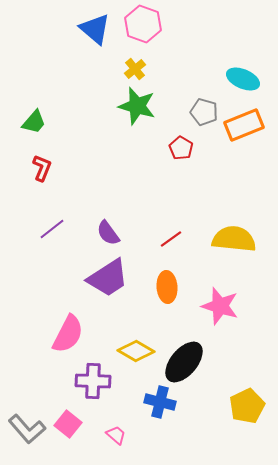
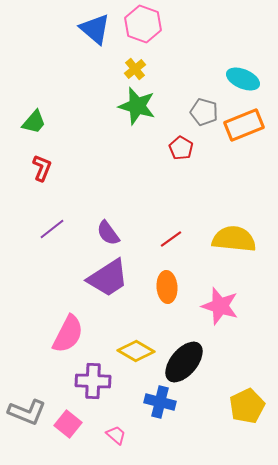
gray L-shape: moved 17 px up; rotated 27 degrees counterclockwise
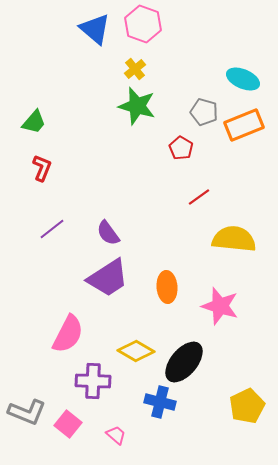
red line: moved 28 px right, 42 px up
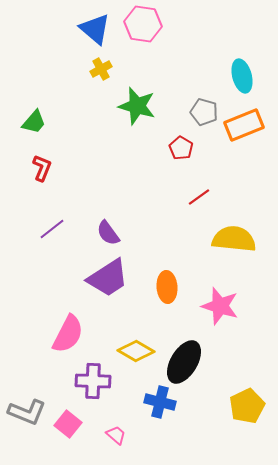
pink hexagon: rotated 12 degrees counterclockwise
yellow cross: moved 34 px left; rotated 10 degrees clockwise
cyan ellipse: moved 1 px left, 3 px up; rotated 52 degrees clockwise
black ellipse: rotated 9 degrees counterclockwise
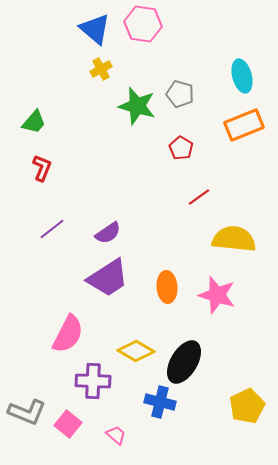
gray pentagon: moved 24 px left, 18 px up
purple semicircle: rotated 88 degrees counterclockwise
pink star: moved 3 px left, 11 px up
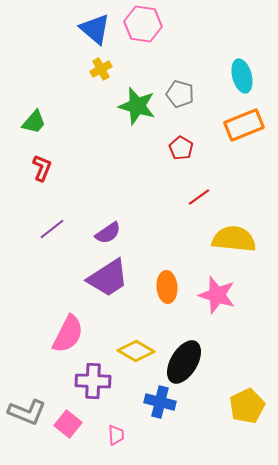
pink trapezoid: rotated 45 degrees clockwise
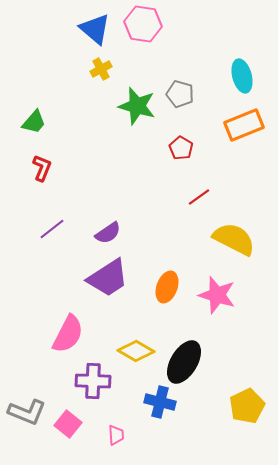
yellow semicircle: rotated 21 degrees clockwise
orange ellipse: rotated 24 degrees clockwise
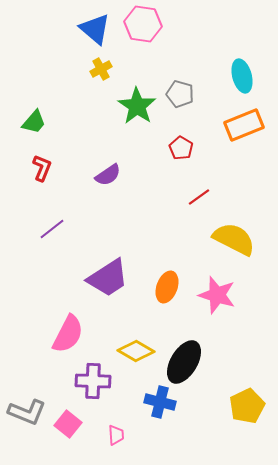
green star: rotated 18 degrees clockwise
purple semicircle: moved 58 px up
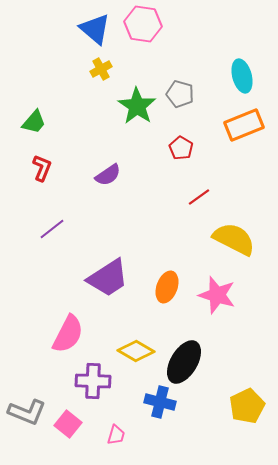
pink trapezoid: rotated 20 degrees clockwise
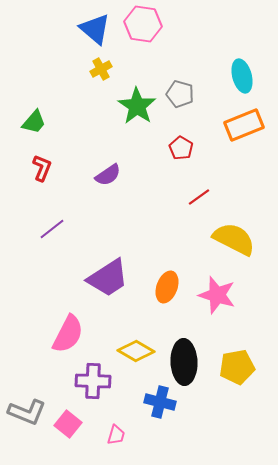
black ellipse: rotated 33 degrees counterclockwise
yellow pentagon: moved 10 px left, 39 px up; rotated 16 degrees clockwise
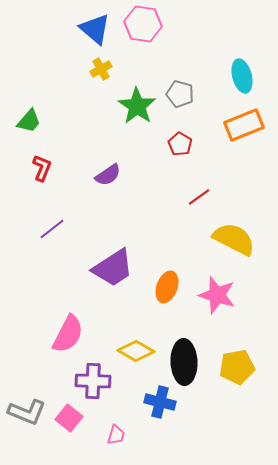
green trapezoid: moved 5 px left, 1 px up
red pentagon: moved 1 px left, 4 px up
purple trapezoid: moved 5 px right, 10 px up
pink square: moved 1 px right, 6 px up
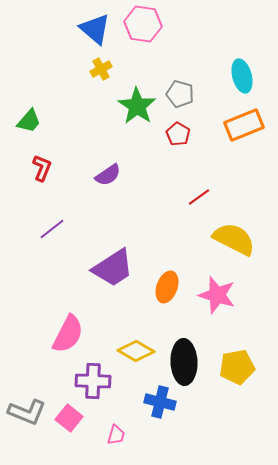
red pentagon: moved 2 px left, 10 px up
